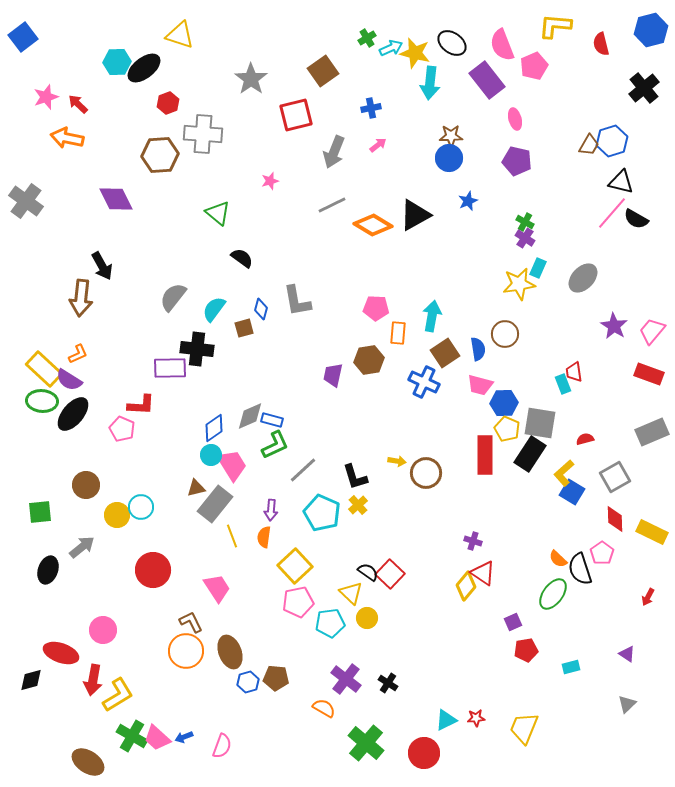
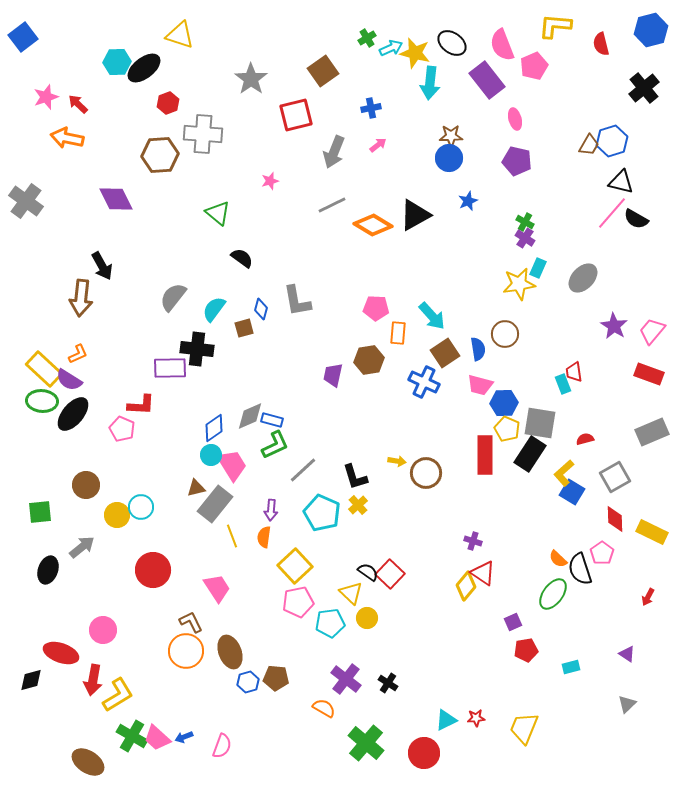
cyan arrow at (432, 316): rotated 128 degrees clockwise
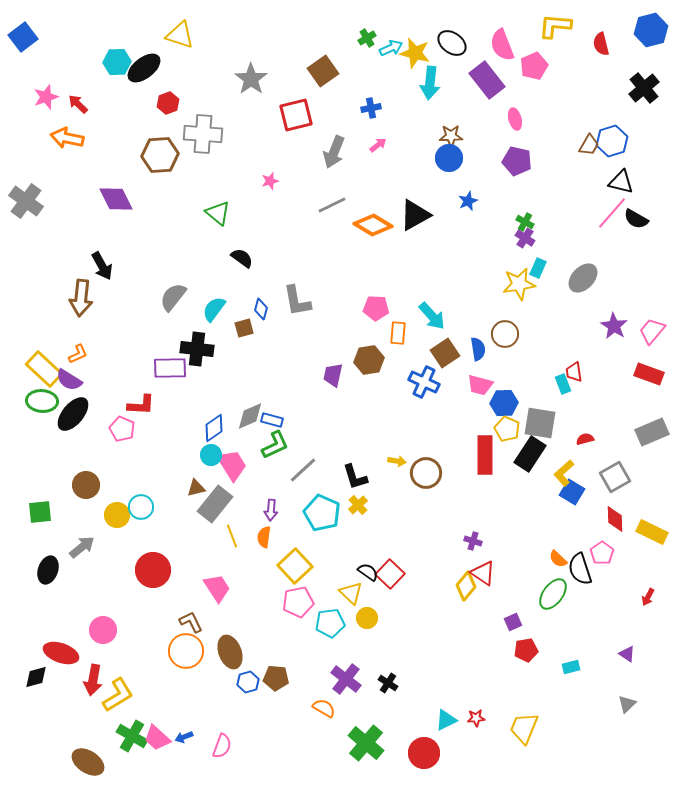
black diamond at (31, 680): moved 5 px right, 3 px up
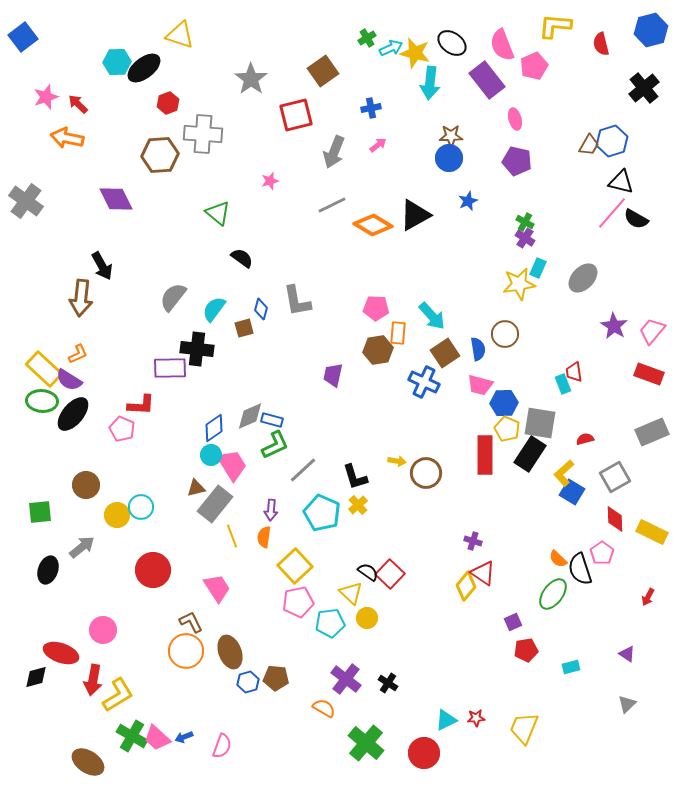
brown hexagon at (369, 360): moved 9 px right, 10 px up
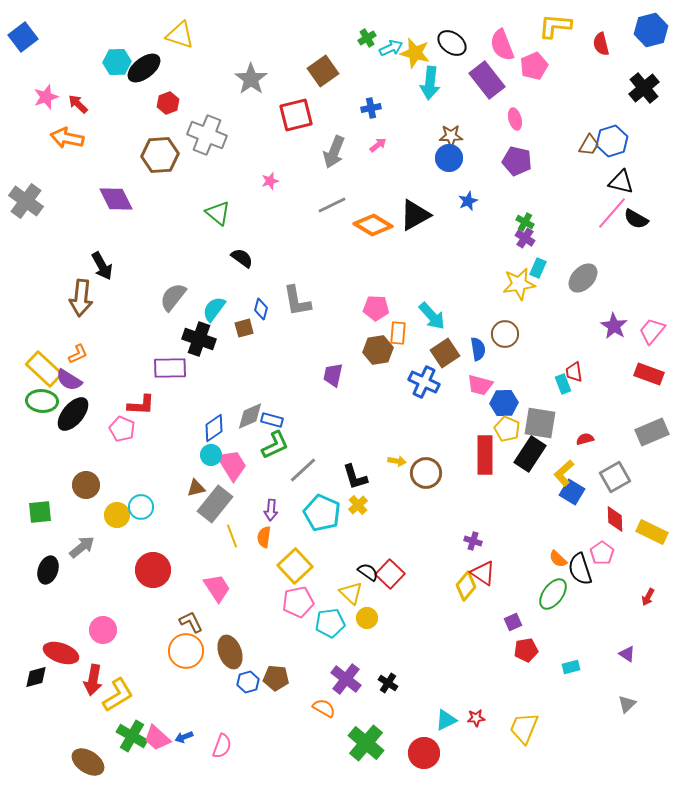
gray cross at (203, 134): moved 4 px right, 1 px down; rotated 18 degrees clockwise
black cross at (197, 349): moved 2 px right, 10 px up; rotated 12 degrees clockwise
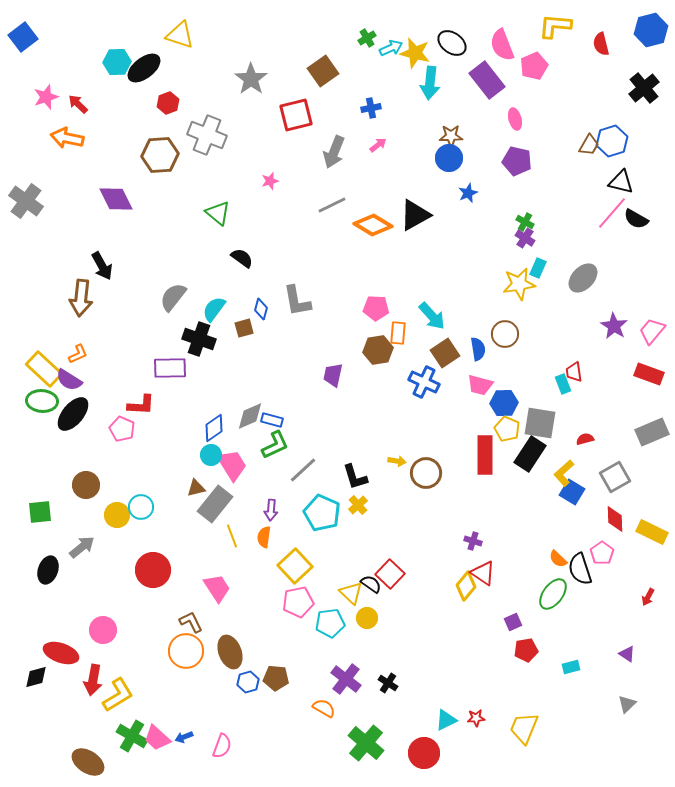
blue star at (468, 201): moved 8 px up
black semicircle at (368, 572): moved 3 px right, 12 px down
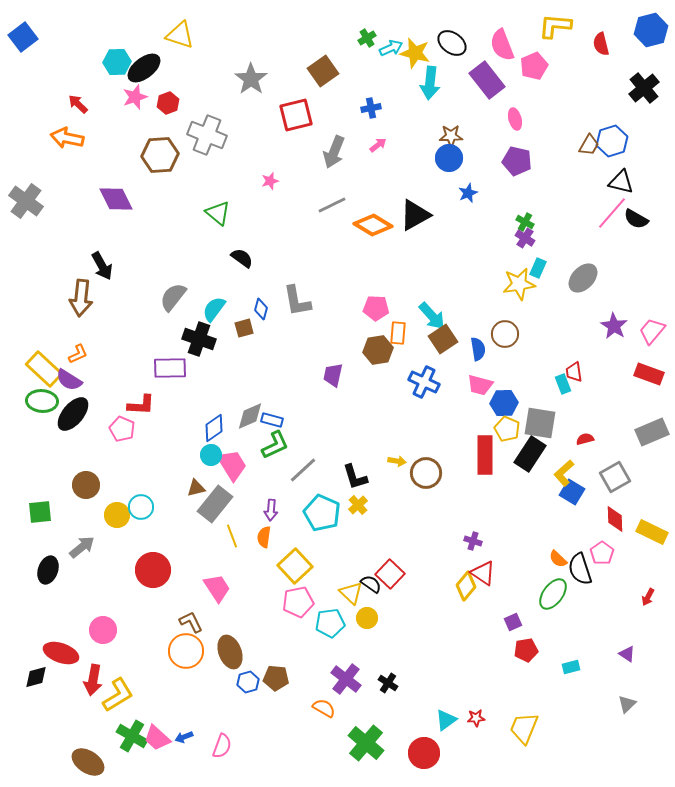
pink star at (46, 97): moved 89 px right
brown square at (445, 353): moved 2 px left, 14 px up
cyan triangle at (446, 720): rotated 10 degrees counterclockwise
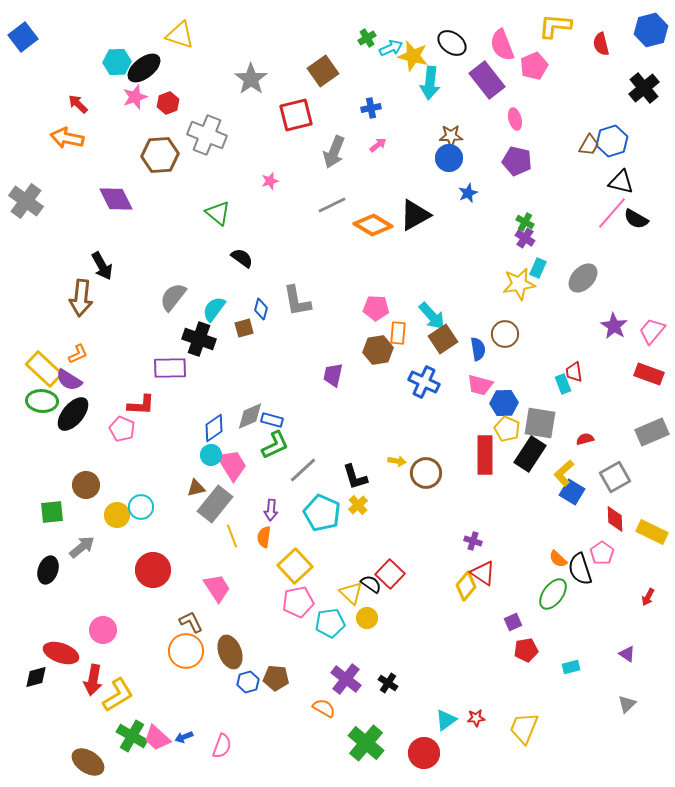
yellow star at (415, 53): moved 2 px left, 3 px down
green square at (40, 512): moved 12 px right
